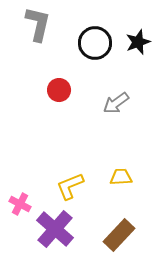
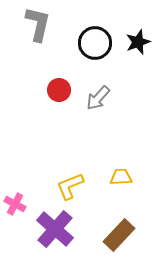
gray arrow: moved 18 px left, 5 px up; rotated 12 degrees counterclockwise
pink cross: moved 5 px left
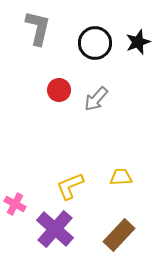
gray L-shape: moved 4 px down
gray arrow: moved 2 px left, 1 px down
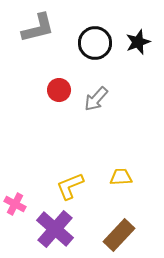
gray L-shape: rotated 63 degrees clockwise
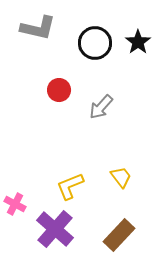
gray L-shape: rotated 27 degrees clockwise
black star: rotated 15 degrees counterclockwise
gray arrow: moved 5 px right, 8 px down
yellow trapezoid: rotated 55 degrees clockwise
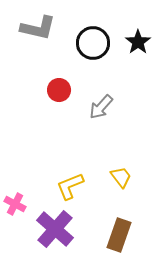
black circle: moved 2 px left
brown rectangle: rotated 24 degrees counterclockwise
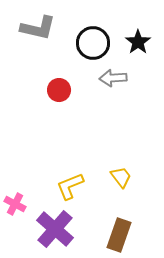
gray arrow: moved 12 px right, 29 px up; rotated 44 degrees clockwise
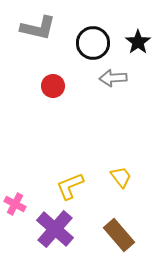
red circle: moved 6 px left, 4 px up
brown rectangle: rotated 60 degrees counterclockwise
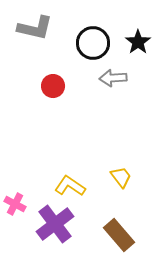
gray L-shape: moved 3 px left
yellow L-shape: rotated 56 degrees clockwise
purple cross: moved 5 px up; rotated 12 degrees clockwise
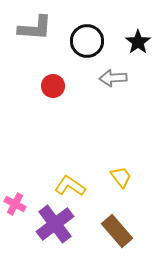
gray L-shape: rotated 9 degrees counterclockwise
black circle: moved 6 px left, 2 px up
brown rectangle: moved 2 px left, 4 px up
